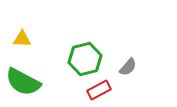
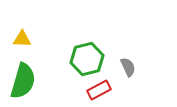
green hexagon: moved 2 px right
gray semicircle: rotated 66 degrees counterclockwise
green semicircle: moved 1 px up; rotated 102 degrees counterclockwise
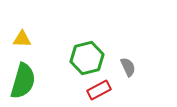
green hexagon: moved 1 px up
